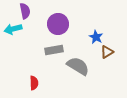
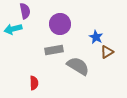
purple circle: moved 2 px right
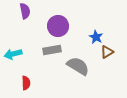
purple circle: moved 2 px left, 2 px down
cyan arrow: moved 25 px down
gray rectangle: moved 2 px left
red semicircle: moved 8 px left
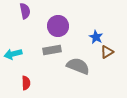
gray semicircle: rotated 10 degrees counterclockwise
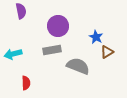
purple semicircle: moved 4 px left
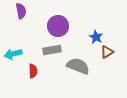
red semicircle: moved 7 px right, 12 px up
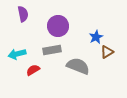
purple semicircle: moved 2 px right, 3 px down
blue star: rotated 16 degrees clockwise
cyan arrow: moved 4 px right
red semicircle: moved 1 px up; rotated 120 degrees counterclockwise
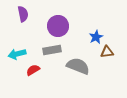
brown triangle: rotated 24 degrees clockwise
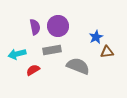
purple semicircle: moved 12 px right, 13 px down
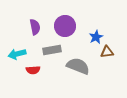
purple circle: moved 7 px right
red semicircle: rotated 152 degrees counterclockwise
